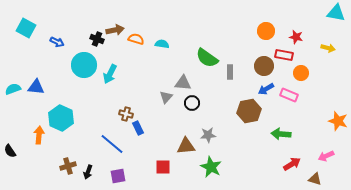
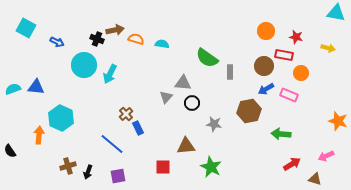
brown cross at (126, 114): rotated 32 degrees clockwise
gray star at (208, 135): moved 6 px right, 11 px up; rotated 14 degrees clockwise
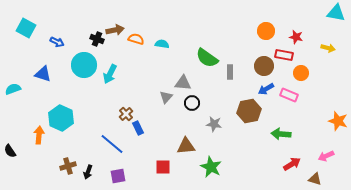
blue triangle at (36, 87): moved 7 px right, 13 px up; rotated 12 degrees clockwise
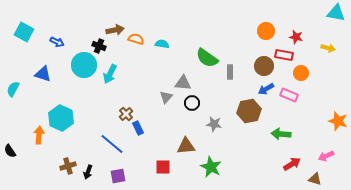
cyan square at (26, 28): moved 2 px left, 4 px down
black cross at (97, 39): moved 2 px right, 7 px down
cyan semicircle at (13, 89): rotated 42 degrees counterclockwise
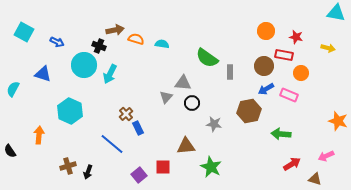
cyan hexagon at (61, 118): moved 9 px right, 7 px up
purple square at (118, 176): moved 21 px right, 1 px up; rotated 28 degrees counterclockwise
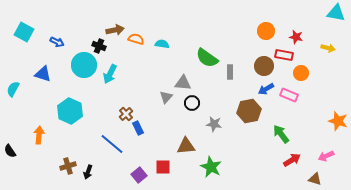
green arrow at (281, 134): rotated 48 degrees clockwise
red arrow at (292, 164): moved 4 px up
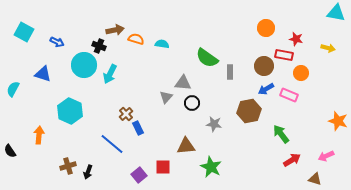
orange circle at (266, 31): moved 3 px up
red star at (296, 37): moved 2 px down
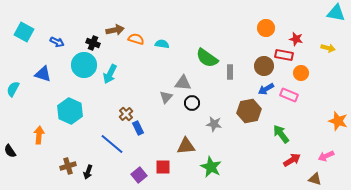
black cross at (99, 46): moved 6 px left, 3 px up
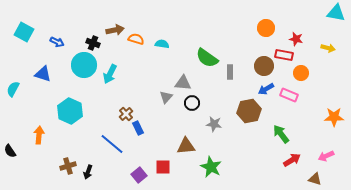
orange star at (338, 121): moved 4 px left, 4 px up; rotated 18 degrees counterclockwise
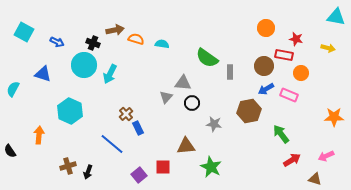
cyan triangle at (336, 13): moved 4 px down
